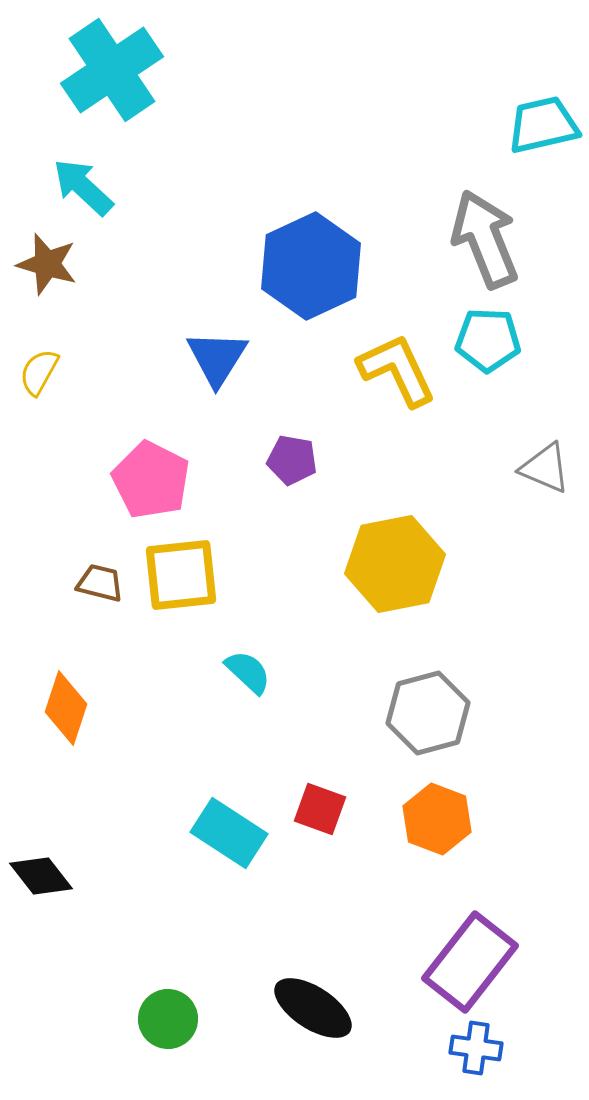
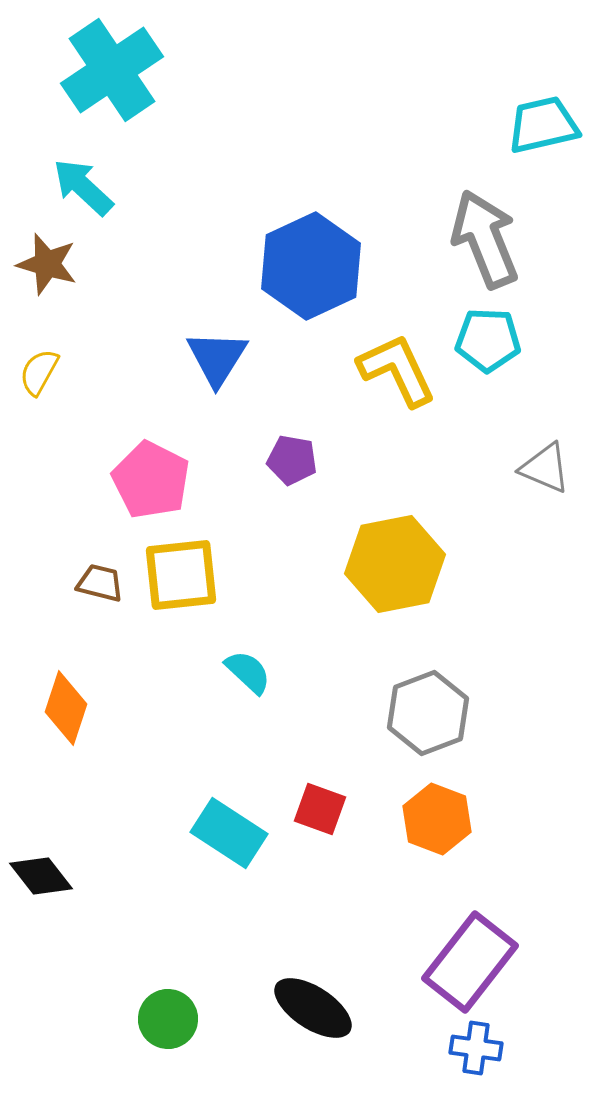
gray hexagon: rotated 6 degrees counterclockwise
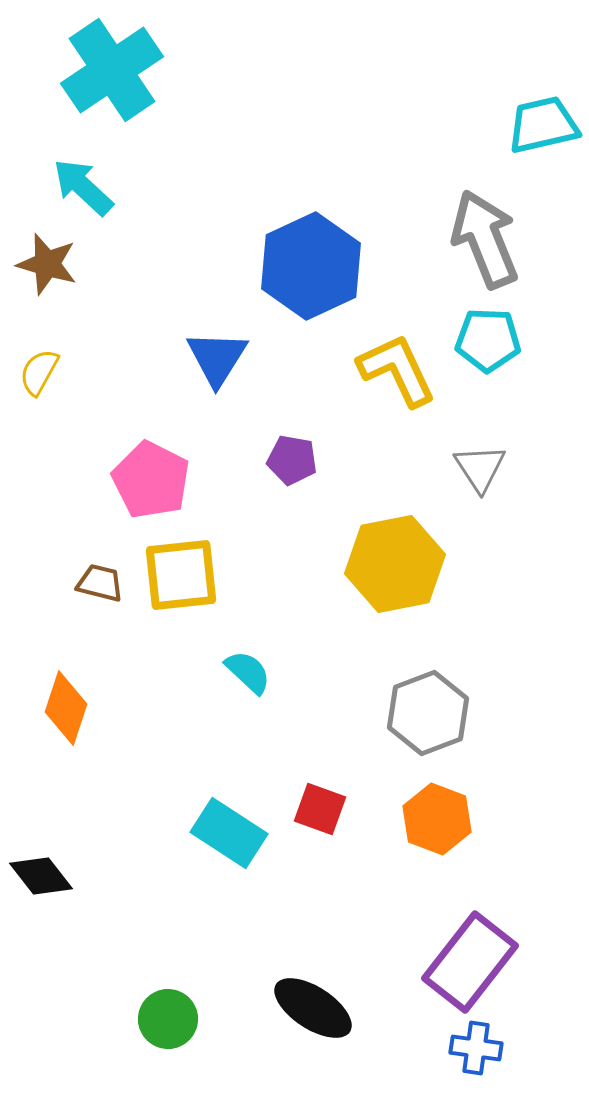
gray triangle: moved 65 px left; rotated 34 degrees clockwise
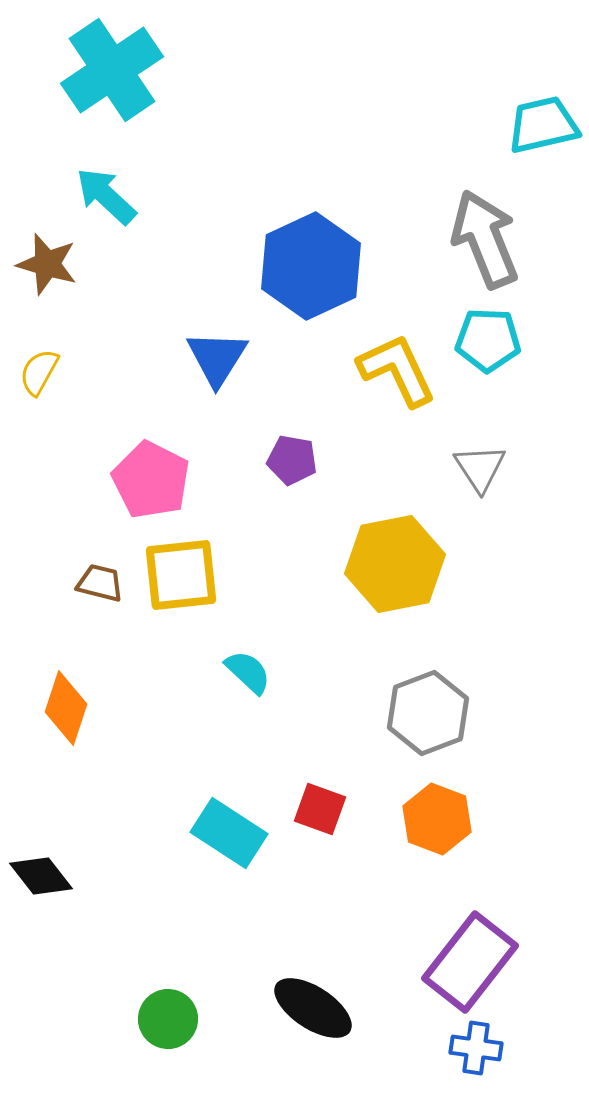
cyan arrow: moved 23 px right, 9 px down
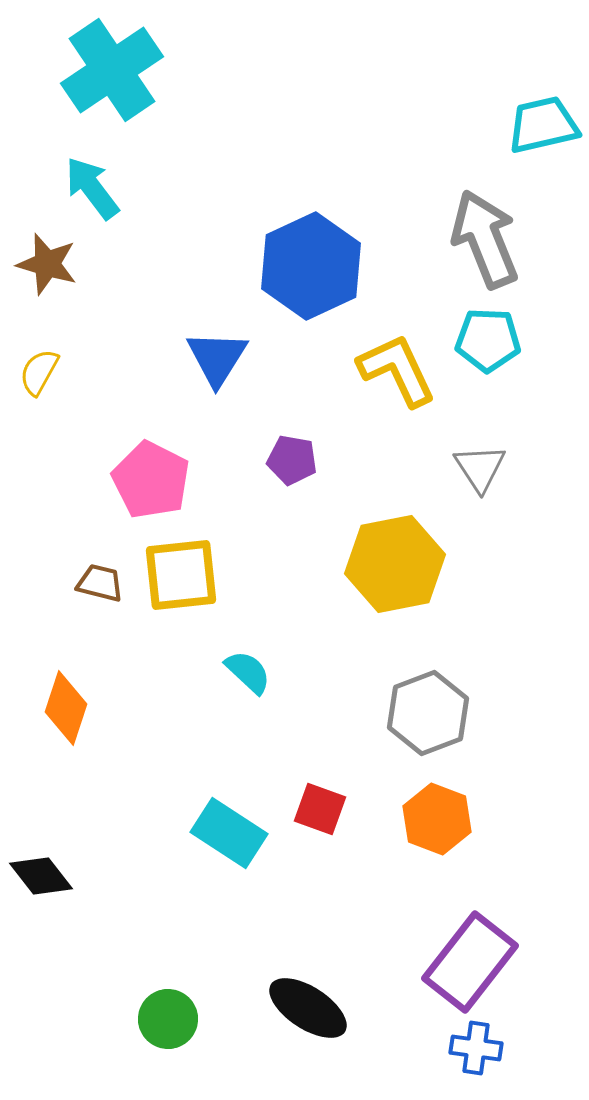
cyan arrow: moved 14 px left, 8 px up; rotated 10 degrees clockwise
black ellipse: moved 5 px left
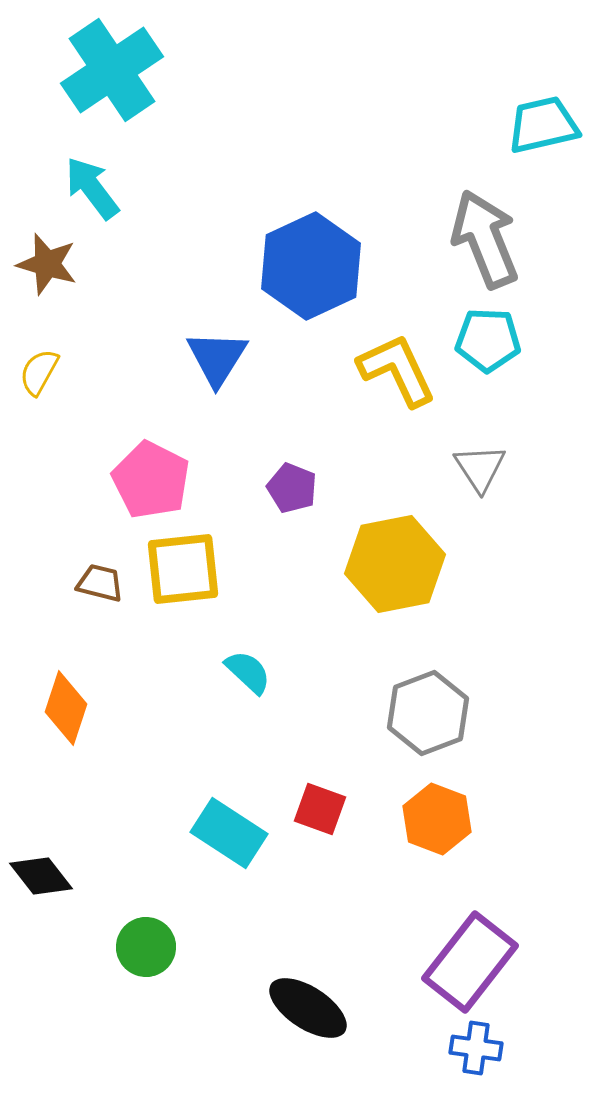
purple pentagon: moved 28 px down; rotated 12 degrees clockwise
yellow square: moved 2 px right, 6 px up
green circle: moved 22 px left, 72 px up
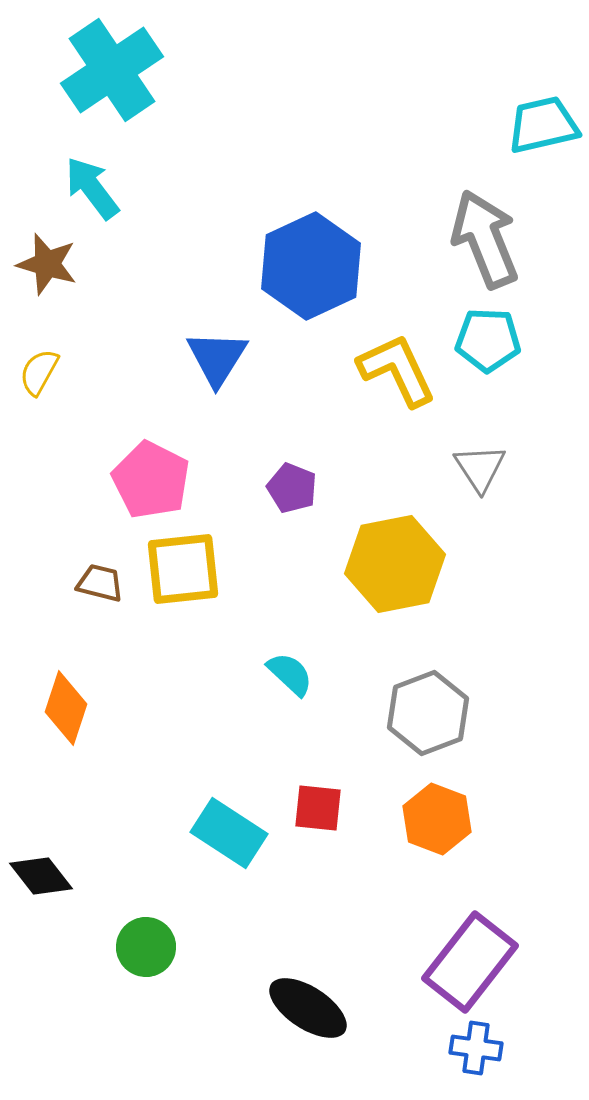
cyan semicircle: moved 42 px right, 2 px down
red square: moved 2 px left, 1 px up; rotated 14 degrees counterclockwise
